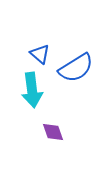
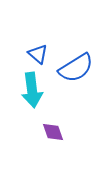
blue triangle: moved 2 px left
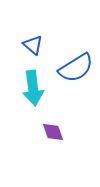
blue triangle: moved 5 px left, 9 px up
cyan arrow: moved 1 px right, 2 px up
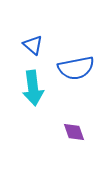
blue semicircle: rotated 21 degrees clockwise
purple diamond: moved 21 px right
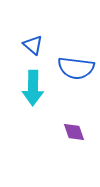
blue semicircle: rotated 18 degrees clockwise
cyan arrow: rotated 8 degrees clockwise
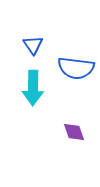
blue triangle: rotated 15 degrees clockwise
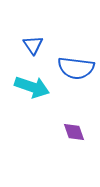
cyan arrow: moved 1 px left, 1 px up; rotated 72 degrees counterclockwise
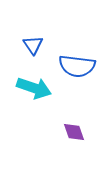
blue semicircle: moved 1 px right, 2 px up
cyan arrow: moved 2 px right, 1 px down
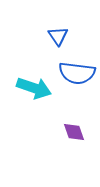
blue triangle: moved 25 px right, 9 px up
blue semicircle: moved 7 px down
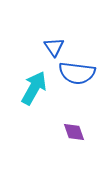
blue triangle: moved 4 px left, 11 px down
cyan arrow: rotated 80 degrees counterclockwise
